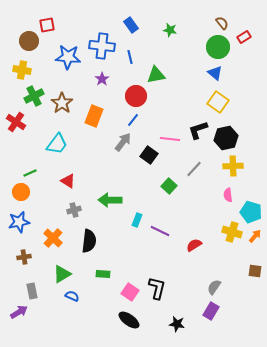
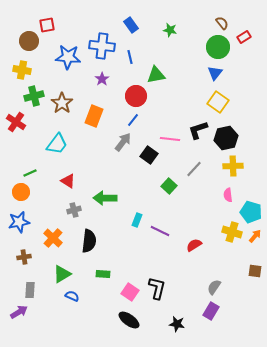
blue triangle at (215, 73): rotated 28 degrees clockwise
green cross at (34, 96): rotated 12 degrees clockwise
green arrow at (110, 200): moved 5 px left, 2 px up
gray rectangle at (32, 291): moved 2 px left, 1 px up; rotated 14 degrees clockwise
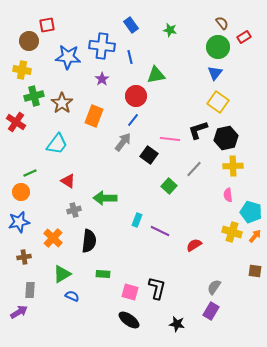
pink square at (130, 292): rotated 18 degrees counterclockwise
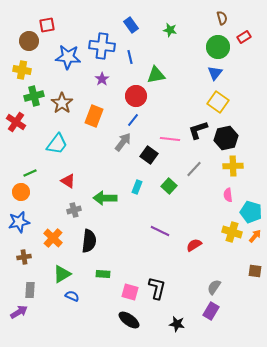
brown semicircle at (222, 23): moved 5 px up; rotated 24 degrees clockwise
cyan rectangle at (137, 220): moved 33 px up
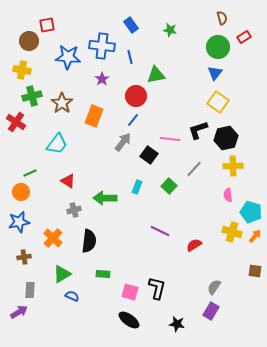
green cross at (34, 96): moved 2 px left
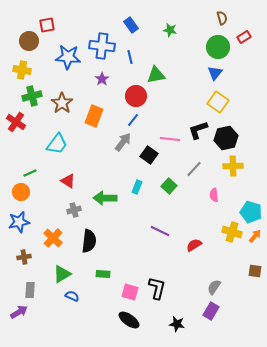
pink semicircle at (228, 195): moved 14 px left
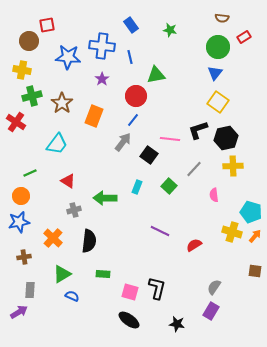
brown semicircle at (222, 18): rotated 112 degrees clockwise
orange circle at (21, 192): moved 4 px down
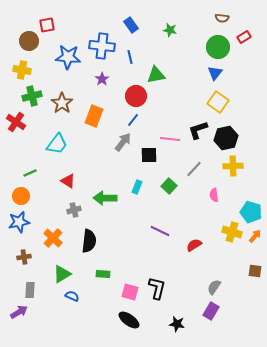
black square at (149, 155): rotated 36 degrees counterclockwise
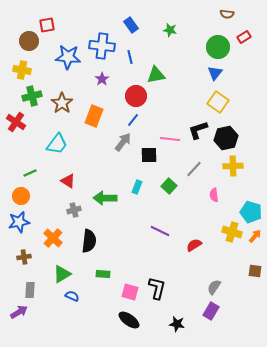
brown semicircle at (222, 18): moved 5 px right, 4 px up
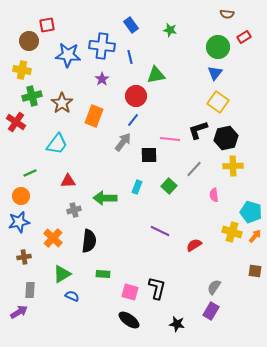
blue star at (68, 57): moved 2 px up
red triangle at (68, 181): rotated 35 degrees counterclockwise
